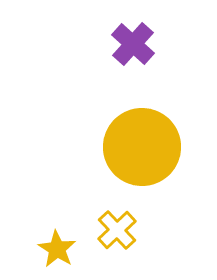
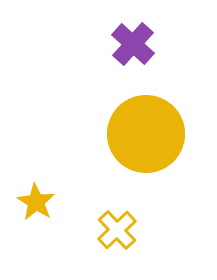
yellow circle: moved 4 px right, 13 px up
yellow star: moved 21 px left, 47 px up
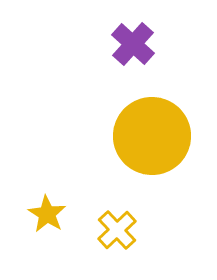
yellow circle: moved 6 px right, 2 px down
yellow star: moved 11 px right, 12 px down
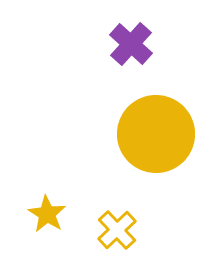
purple cross: moved 2 px left
yellow circle: moved 4 px right, 2 px up
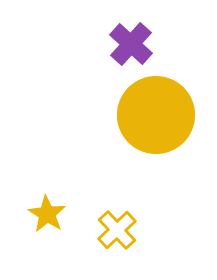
yellow circle: moved 19 px up
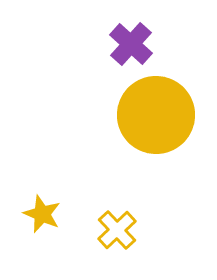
yellow star: moved 5 px left; rotated 9 degrees counterclockwise
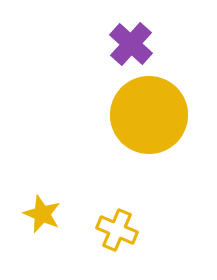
yellow circle: moved 7 px left
yellow cross: rotated 24 degrees counterclockwise
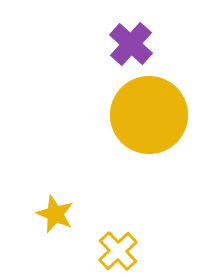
yellow star: moved 13 px right
yellow cross: moved 1 px right, 21 px down; rotated 24 degrees clockwise
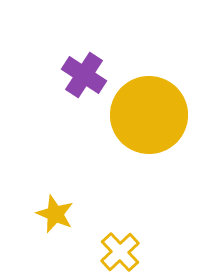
purple cross: moved 47 px left, 31 px down; rotated 9 degrees counterclockwise
yellow cross: moved 2 px right, 1 px down
